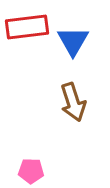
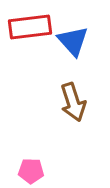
red rectangle: moved 3 px right
blue triangle: rotated 12 degrees counterclockwise
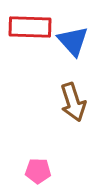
red rectangle: rotated 9 degrees clockwise
pink pentagon: moved 7 px right
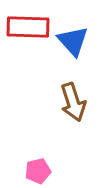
red rectangle: moved 2 px left
pink pentagon: rotated 15 degrees counterclockwise
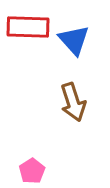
blue triangle: moved 1 px right, 1 px up
pink pentagon: moved 6 px left; rotated 20 degrees counterclockwise
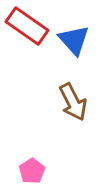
red rectangle: moved 1 px left, 1 px up; rotated 33 degrees clockwise
brown arrow: rotated 9 degrees counterclockwise
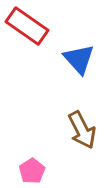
blue triangle: moved 5 px right, 19 px down
brown arrow: moved 9 px right, 28 px down
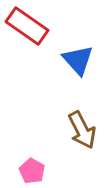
blue triangle: moved 1 px left, 1 px down
pink pentagon: rotated 10 degrees counterclockwise
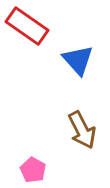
pink pentagon: moved 1 px right, 1 px up
